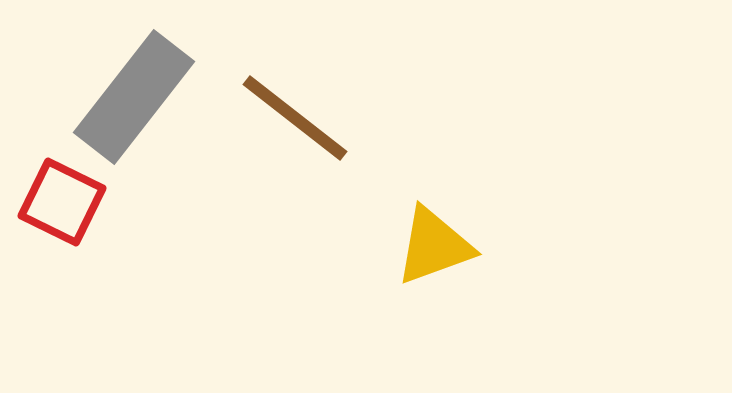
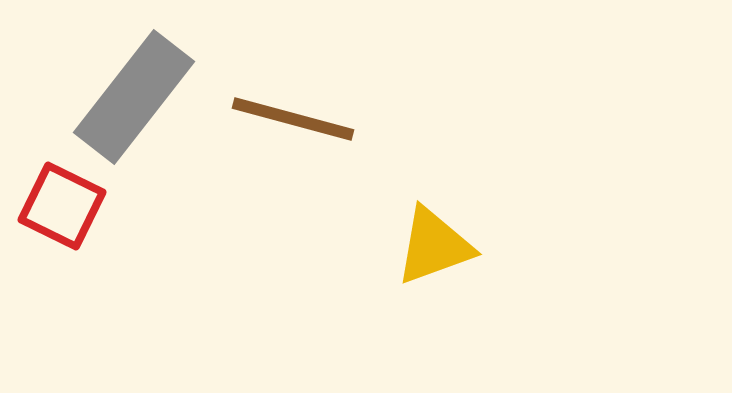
brown line: moved 2 px left, 1 px down; rotated 23 degrees counterclockwise
red square: moved 4 px down
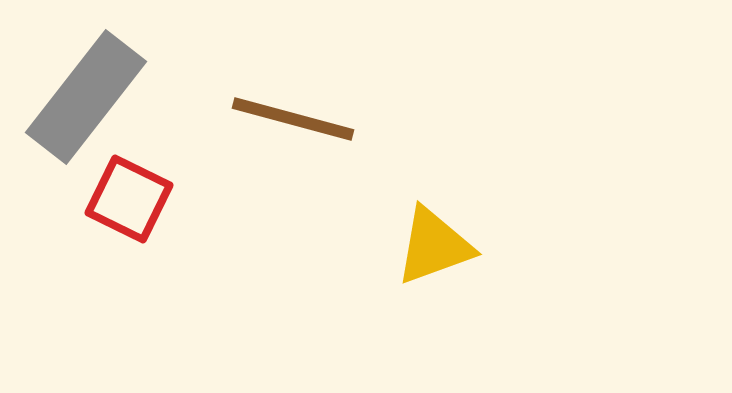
gray rectangle: moved 48 px left
red square: moved 67 px right, 7 px up
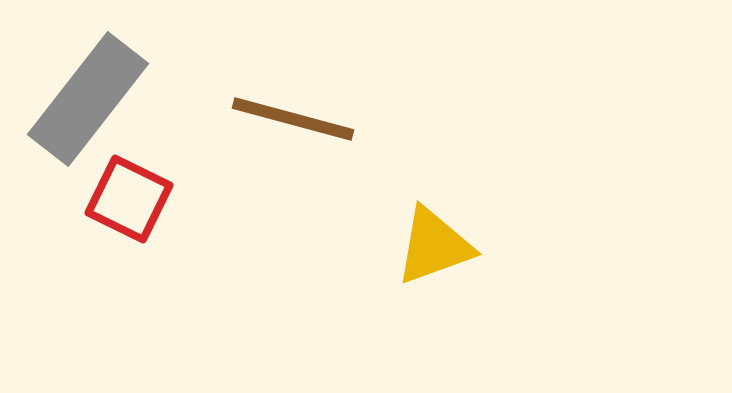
gray rectangle: moved 2 px right, 2 px down
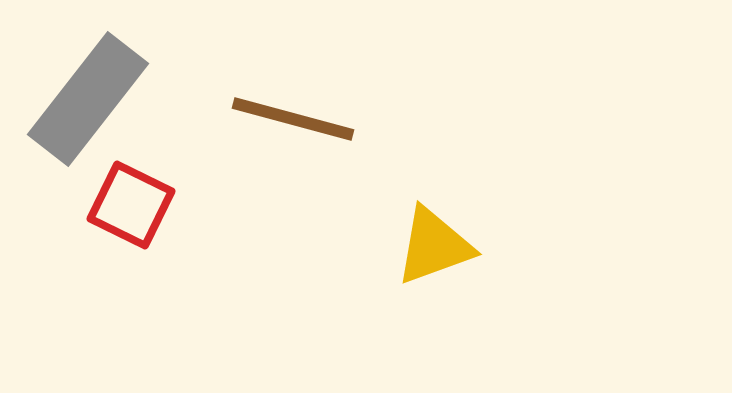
red square: moved 2 px right, 6 px down
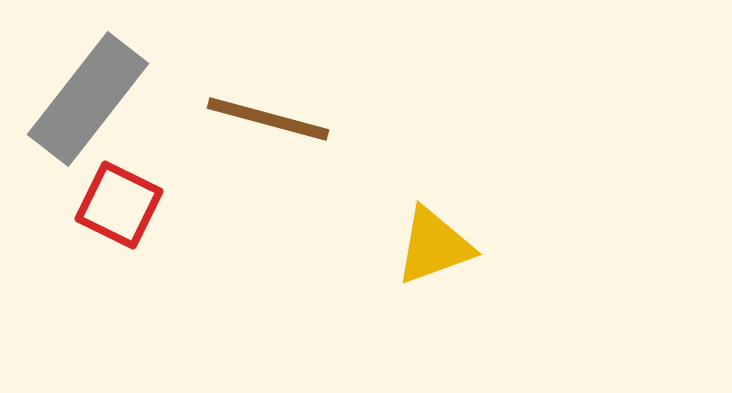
brown line: moved 25 px left
red square: moved 12 px left
